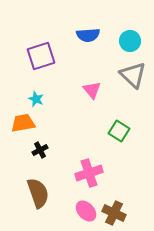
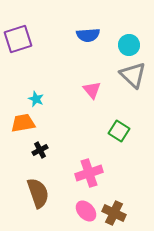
cyan circle: moved 1 px left, 4 px down
purple square: moved 23 px left, 17 px up
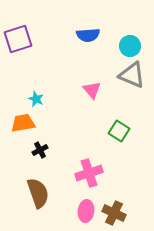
cyan circle: moved 1 px right, 1 px down
gray triangle: moved 1 px left; rotated 20 degrees counterclockwise
pink ellipse: rotated 50 degrees clockwise
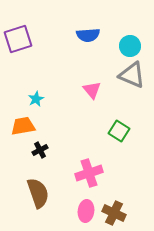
cyan star: rotated 21 degrees clockwise
orange trapezoid: moved 3 px down
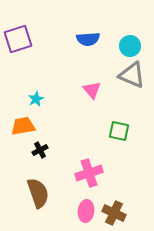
blue semicircle: moved 4 px down
green square: rotated 20 degrees counterclockwise
